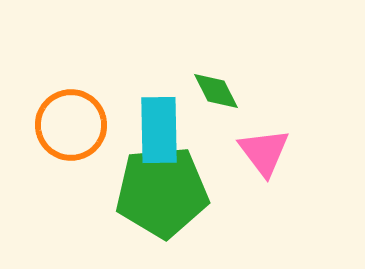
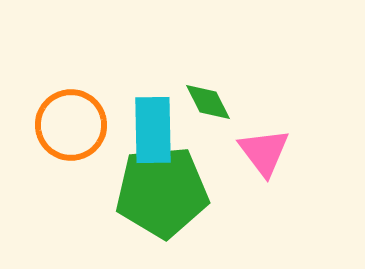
green diamond: moved 8 px left, 11 px down
cyan rectangle: moved 6 px left
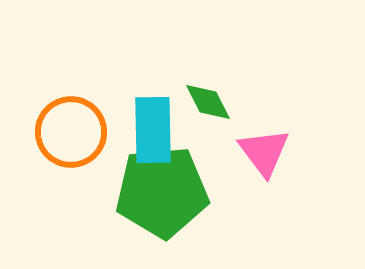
orange circle: moved 7 px down
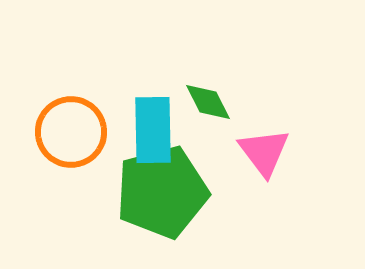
green pentagon: rotated 10 degrees counterclockwise
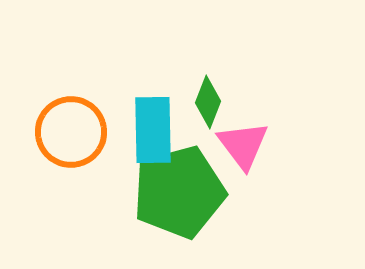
green diamond: rotated 48 degrees clockwise
pink triangle: moved 21 px left, 7 px up
green pentagon: moved 17 px right
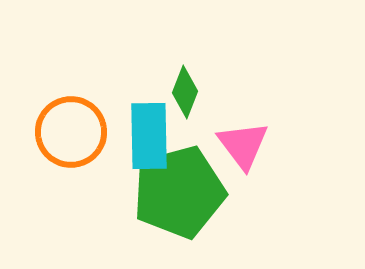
green diamond: moved 23 px left, 10 px up
cyan rectangle: moved 4 px left, 6 px down
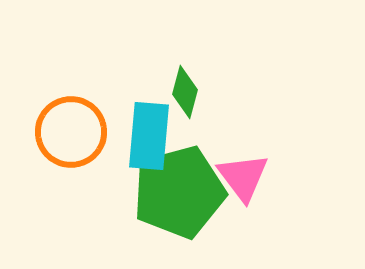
green diamond: rotated 6 degrees counterclockwise
cyan rectangle: rotated 6 degrees clockwise
pink triangle: moved 32 px down
